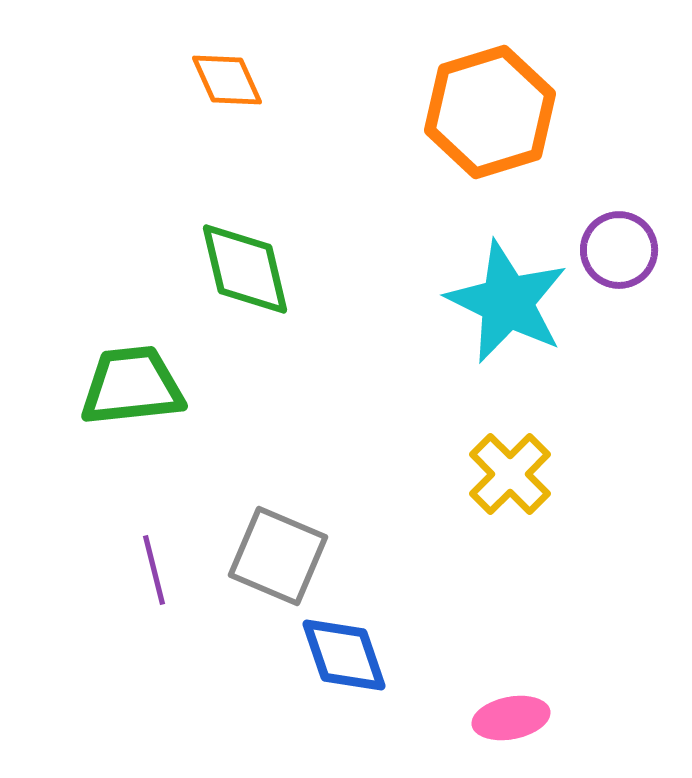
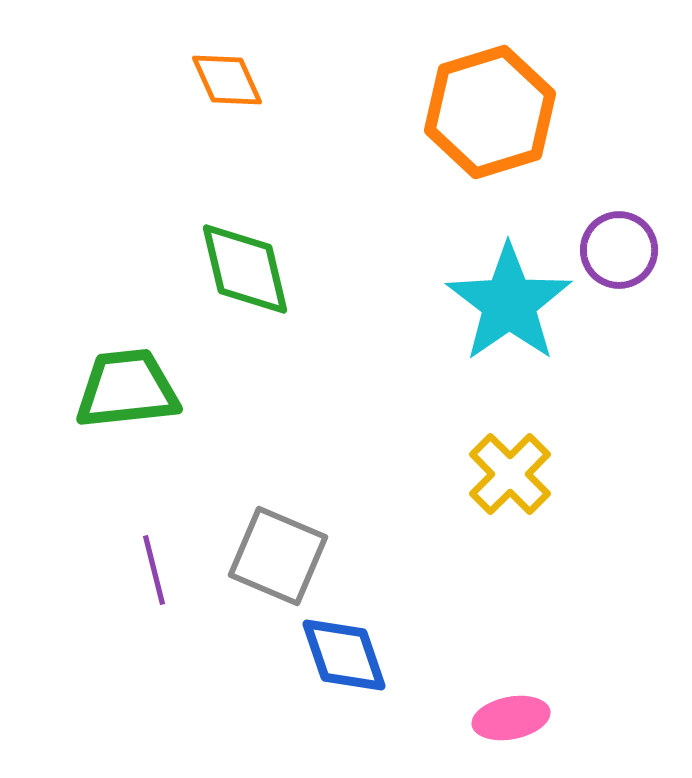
cyan star: moved 2 px right, 1 px down; rotated 11 degrees clockwise
green trapezoid: moved 5 px left, 3 px down
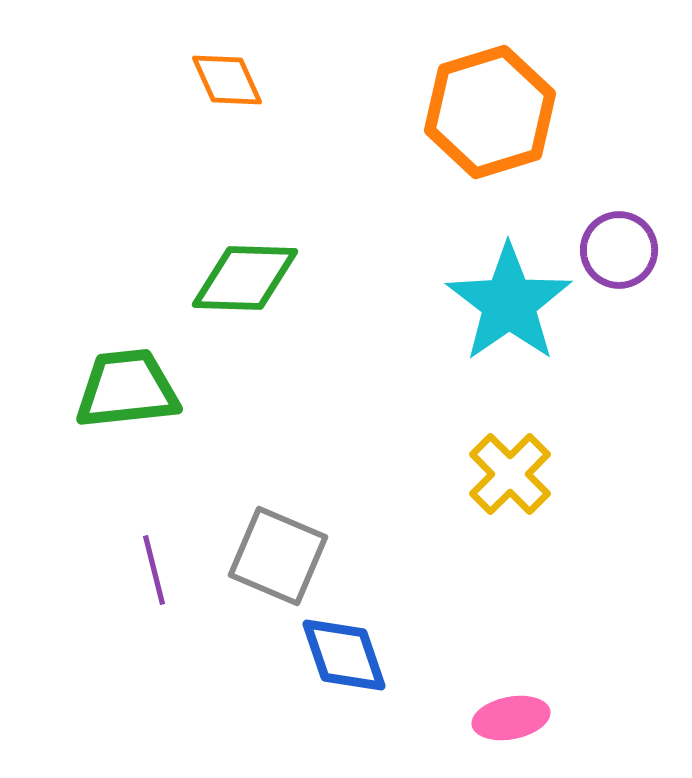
green diamond: moved 9 px down; rotated 75 degrees counterclockwise
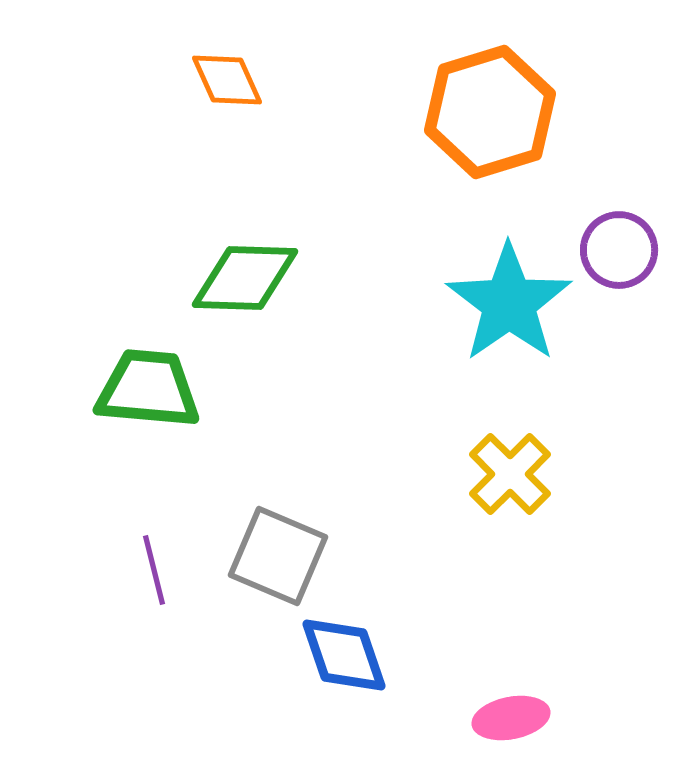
green trapezoid: moved 21 px right; rotated 11 degrees clockwise
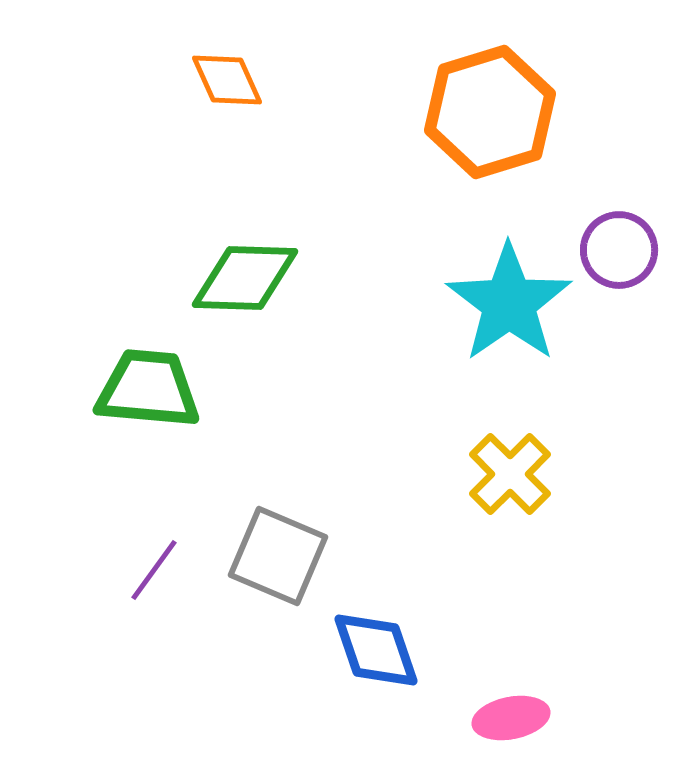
purple line: rotated 50 degrees clockwise
blue diamond: moved 32 px right, 5 px up
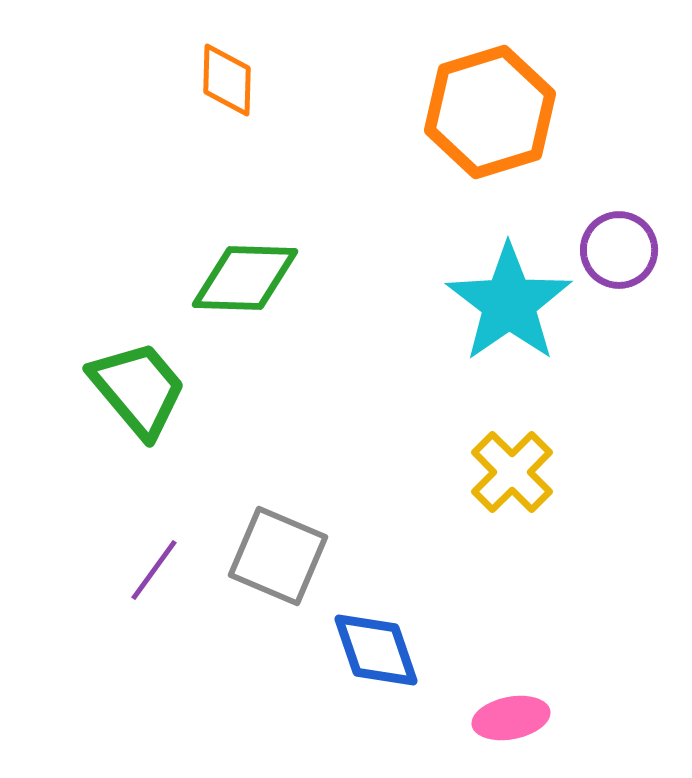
orange diamond: rotated 26 degrees clockwise
green trapezoid: moved 10 px left; rotated 45 degrees clockwise
yellow cross: moved 2 px right, 2 px up
